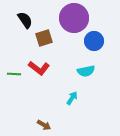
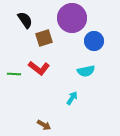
purple circle: moved 2 px left
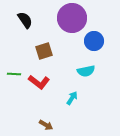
brown square: moved 13 px down
red L-shape: moved 14 px down
brown arrow: moved 2 px right
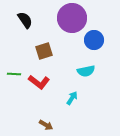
blue circle: moved 1 px up
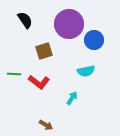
purple circle: moved 3 px left, 6 px down
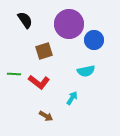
brown arrow: moved 9 px up
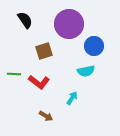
blue circle: moved 6 px down
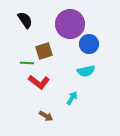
purple circle: moved 1 px right
blue circle: moved 5 px left, 2 px up
green line: moved 13 px right, 11 px up
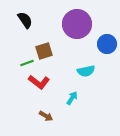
purple circle: moved 7 px right
blue circle: moved 18 px right
green line: rotated 24 degrees counterclockwise
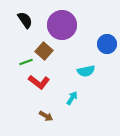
purple circle: moved 15 px left, 1 px down
brown square: rotated 30 degrees counterclockwise
green line: moved 1 px left, 1 px up
